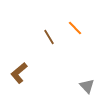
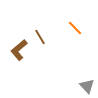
brown line: moved 9 px left
brown L-shape: moved 23 px up
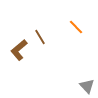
orange line: moved 1 px right, 1 px up
